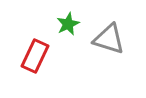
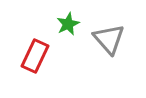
gray triangle: rotated 32 degrees clockwise
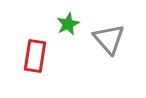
red rectangle: rotated 16 degrees counterclockwise
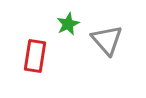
gray triangle: moved 2 px left, 1 px down
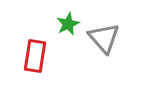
gray triangle: moved 3 px left, 2 px up
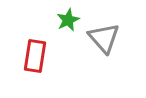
green star: moved 4 px up
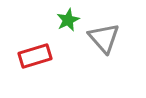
red rectangle: rotated 64 degrees clockwise
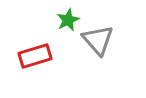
gray triangle: moved 6 px left, 2 px down
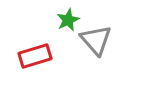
gray triangle: moved 2 px left
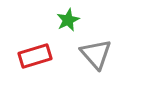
gray triangle: moved 14 px down
